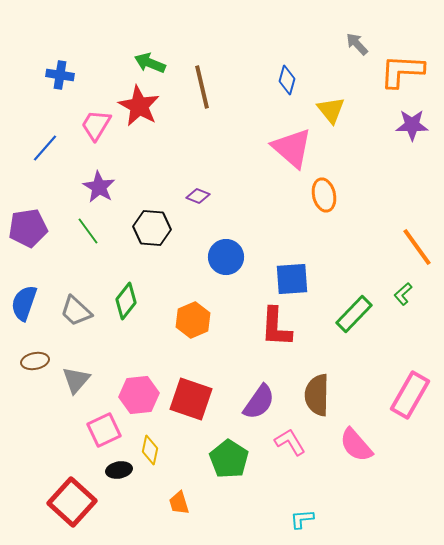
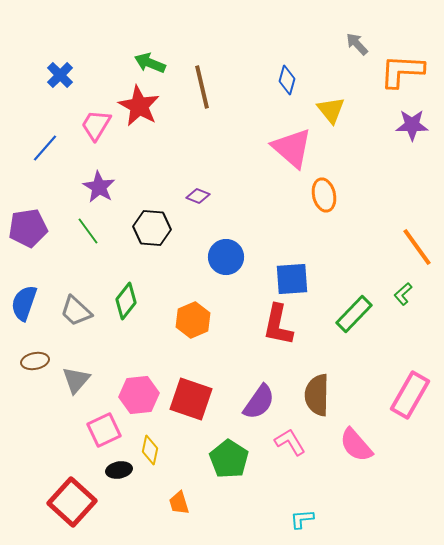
blue cross at (60, 75): rotated 36 degrees clockwise
red L-shape at (276, 327): moved 2 px right, 2 px up; rotated 9 degrees clockwise
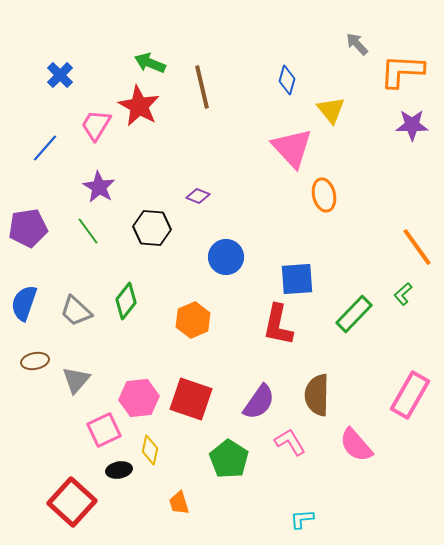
pink triangle at (292, 148): rotated 6 degrees clockwise
blue square at (292, 279): moved 5 px right
pink hexagon at (139, 395): moved 3 px down
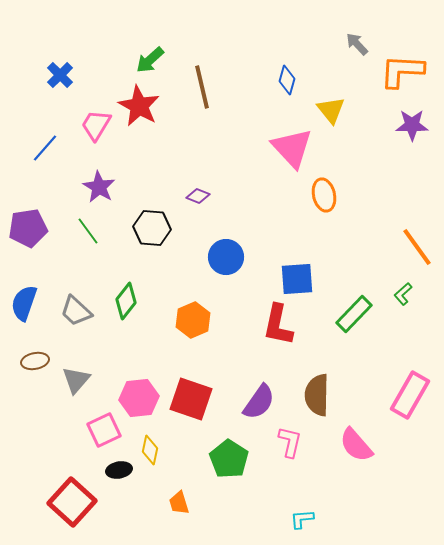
green arrow at (150, 63): moved 3 px up; rotated 64 degrees counterclockwise
pink L-shape at (290, 442): rotated 44 degrees clockwise
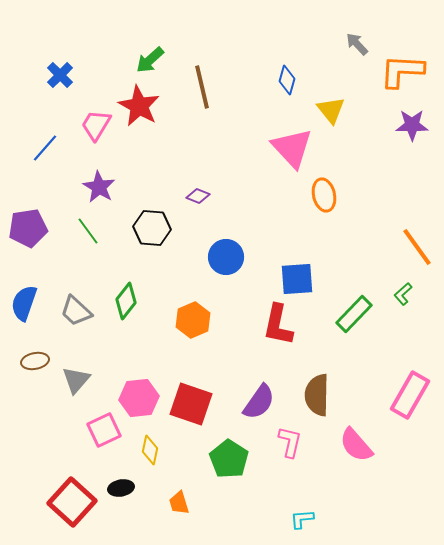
red square at (191, 399): moved 5 px down
black ellipse at (119, 470): moved 2 px right, 18 px down
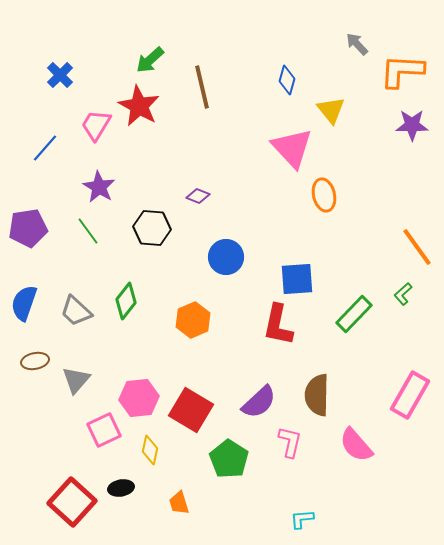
purple semicircle at (259, 402): rotated 12 degrees clockwise
red square at (191, 404): moved 6 px down; rotated 12 degrees clockwise
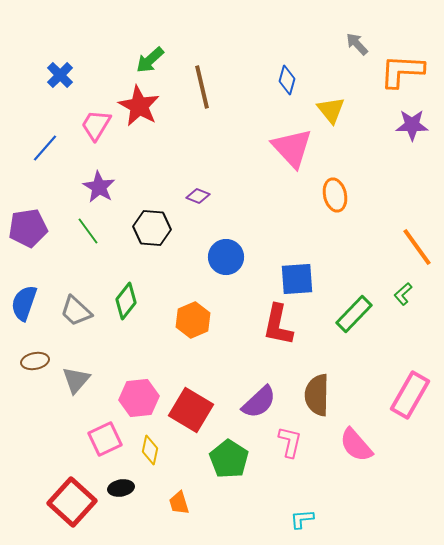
orange ellipse at (324, 195): moved 11 px right
pink square at (104, 430): moved 1 px right, 9 px down
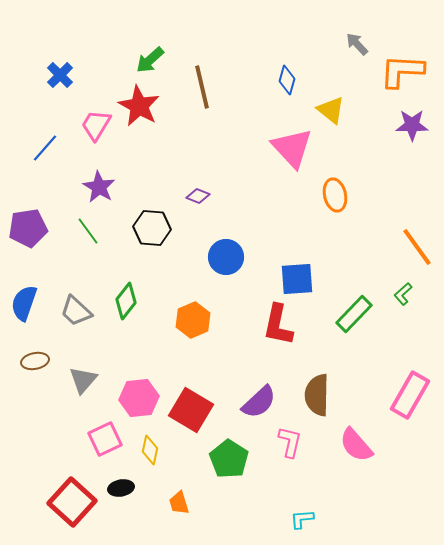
yellow triangle at (331, 110): rotated 12 degrees counterclockwise
gray triangle at (76, 380): moved 7 px right
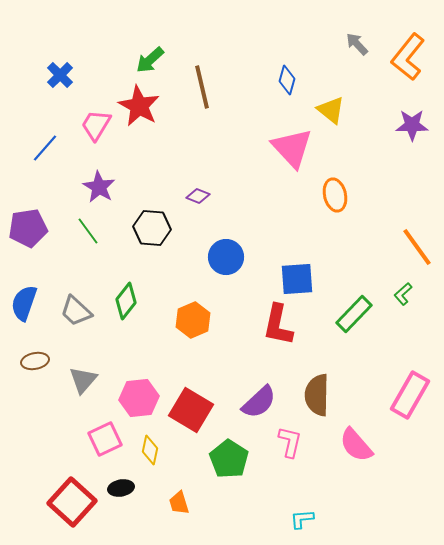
orange L-shape at (402, 71): moved 6 px right, 14 px up; rotated 54 degrees counterclockwise
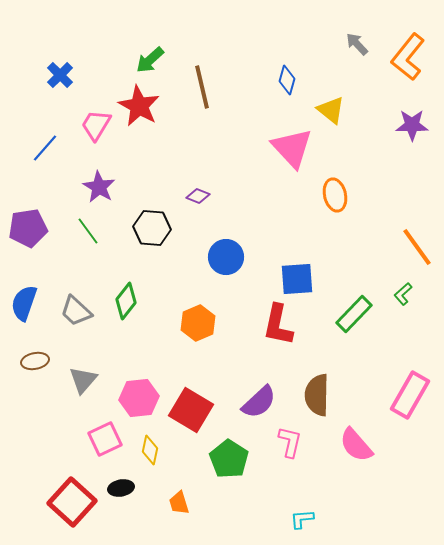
orange hexagon at (193, 320): moved 5 px right, 3 px down
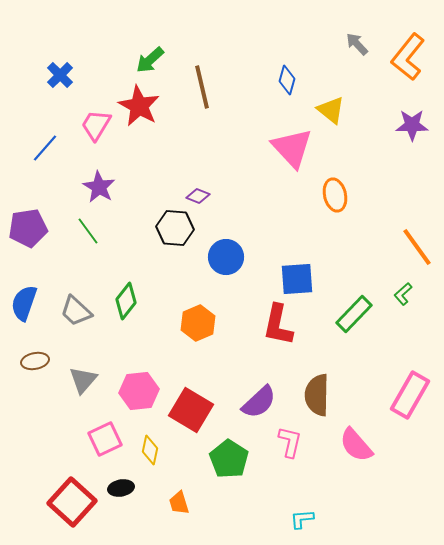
black hexagon at (152, 228): moved 23 px right
pink hexagon at (139, 398): moved 7 px up
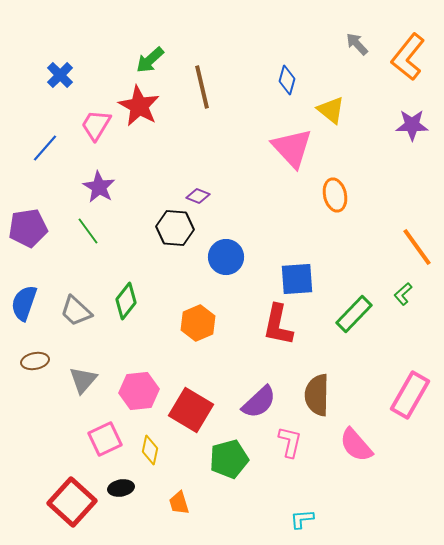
green pentagon at (229, 459): rotated 24 degrees clockwise
